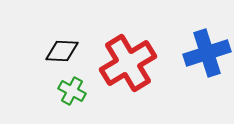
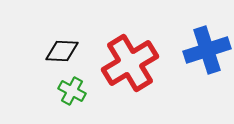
blue cross: moved 3 px up
red cross: moved 2 px right
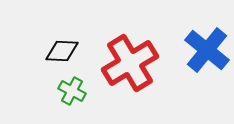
blue cross: rotated 33 degrees counterclockwise
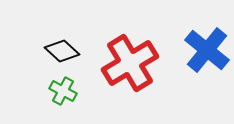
black diamond: rotated 40 degrees clockwise
green cross: moved 9 px left
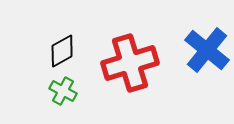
black diamond: rotated 72 degrees counterclockwise
red cross: rotated 14 degrees clockwise
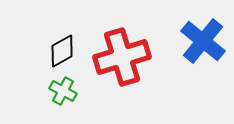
blue cross: moved 4 px left, 9 px up
red cross: moved 8 px left, 6 px up
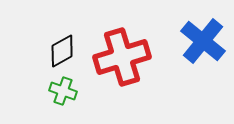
green cross: rotated 8 degrees counterclockwise
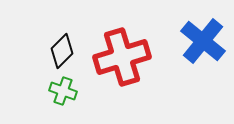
black diamond: rotated 16 degrees counterclockwise
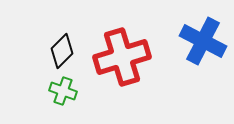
blue cross: rotated 12 degrees counterclockwise
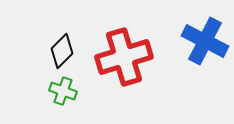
blue cross: moved 2 px right
red cross: moved 2 px right
